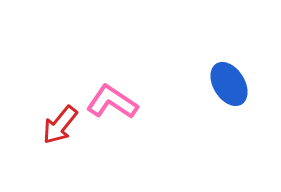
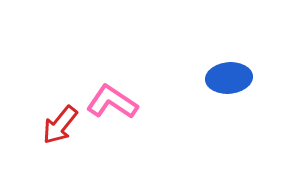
blue ellipse: moved 6 px up; rotated 63 degrees counterclockwise
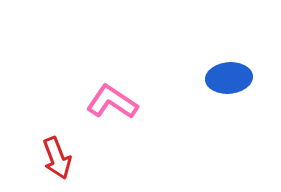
red arrow: moved 3 px left, 33 px down; rotated 60 degrees counterclockwise
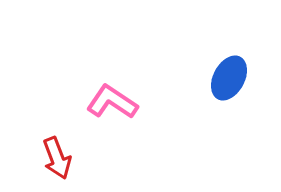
blue ellipse: rotated 57 degrees counterclockwise
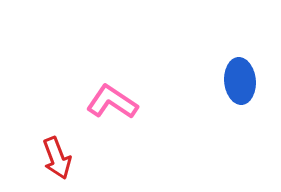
blue ellipse: moved 11 px right, 3 px down; rotated 33 degrees counterclockwise
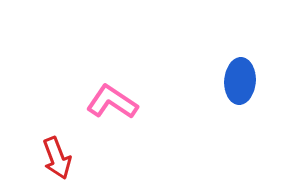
blue ellipse: rotated 9 degrees clockwise
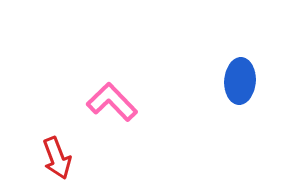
pink L-shape: rotated 12 degrees clockwise
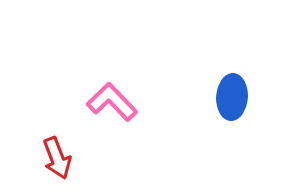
blue ellipse: moved 8 px left, 16 px down
